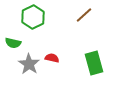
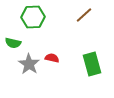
green hexagon: rotated 25 degrees clockwise
green rectangle: moved 2 px left, 1 px down
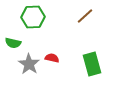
brown line: moved 1 px right, 1 px down
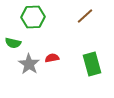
red semicircle: rotated 24 degrees counterclockwise
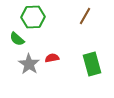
brown line: rotated 18 degrees counterclockwise
green semicircle: moved 4 px right, 4 px up; rotated 28 degrees clockwise
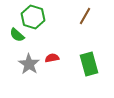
green hexagon: rotated 20 degrees clockwise
green semicircle: moved 4 px up
green rectangle: moved 3 px left
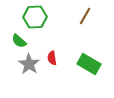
green hexagon: moved 2 px right; rotated 20 degrees counterclockwise
green semicircle: moved 2 px right, 6 px down
red semicircle: rotated 88 degrees counterclockwise
green rectangle: rotated 45 degrees counterclockwise
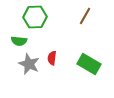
green semicircle: rotated 35 degrees counterclockwise
red semicircle: rotated 16 degrees clockwise
gray star: rotated 10 degrees counterclockwise
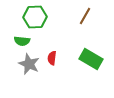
green semicircle: moved 3 px right
green rectangle: moved 2 px right, 5 px up
